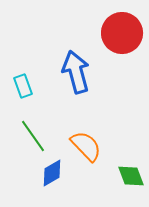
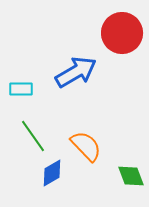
blue arrow: rotated 75 degrees clockwise
cyan rectangle: moved 2 px left, 3 px down; rotated 70 degrees counterclockwise
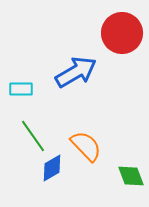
blue diamond: moved 5 px up
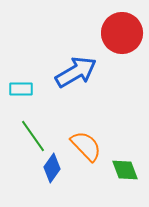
blue diamond: rotated 24 degrees counterclockwise
green diamond: moved 6 px left, 6 px up
